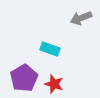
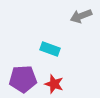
gray arrow: moved 2 px up
purple pentagon: moved 1 px left, 1 px down; rotated 28 degrees clockwise
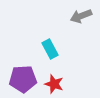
cyan rectangle: rotated 42 degrees clockwise
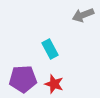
gray arrow: moved 2 px right, 1 px up
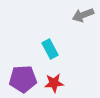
red star: moved 1 px up; rotated 24 degrees counterclockwise
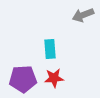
cyan rectangle: rotated 24 degrees clockwise
red star: moved 5 px up
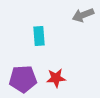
cyan rectangle: moved 11 px left, 13 px up
red star: moved 2 px right
